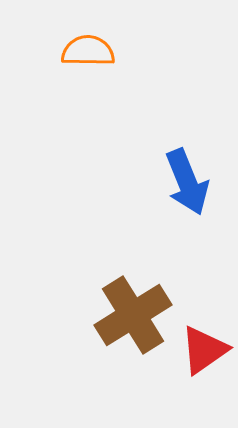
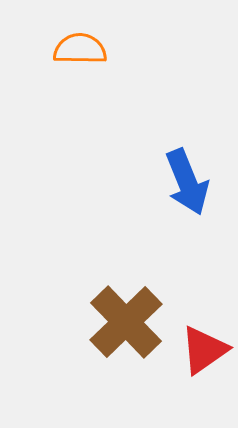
orange semicircle: moved 8 px left, 2 px up
brown cross: moved 7 px left, 7 px down; rotated 12 degrees counterclockwise
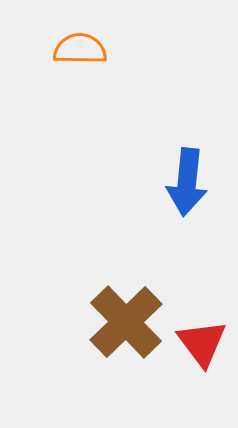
blue arrow: rotated 28 degrees clockwise
red triangle: moved 2 px left, 7 px up; rotated 32 degrees counterclockwise
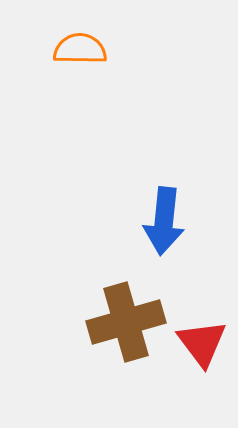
blue arrow: moved 23 px left, 39 px down
brown cross: rotated 28 degrees clockwise
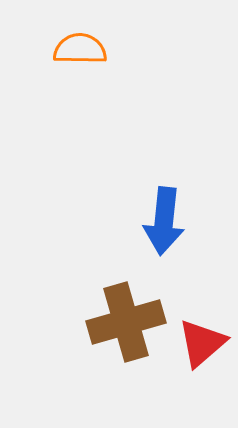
red triangle: rotated 26 degrees clockwise
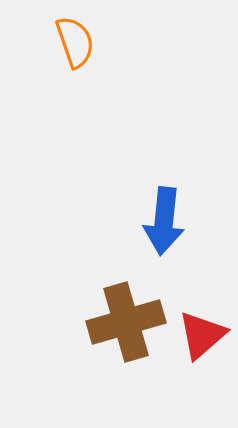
orange semicircle: moved 5 px left, 7 px up; rotated 70 degrees clockwise
red triangle: moved 8 px up
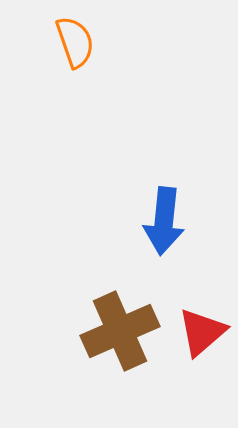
brown cross: moved 6 px left, 9 px down; rotated 8 degrees counterclockwise
red triangle: moved 3 px up
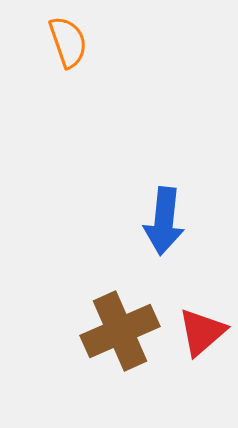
orange semicircle: moved 7 px left
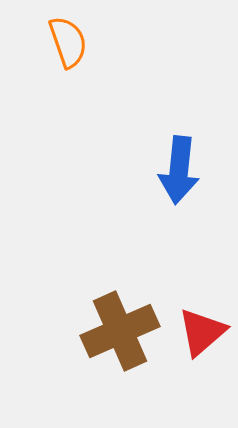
blue arrow: moved 15 px right, 51 px up
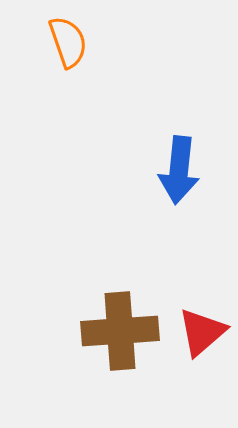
brown cross: rotated 20 degrees clockwise
